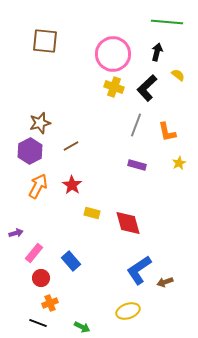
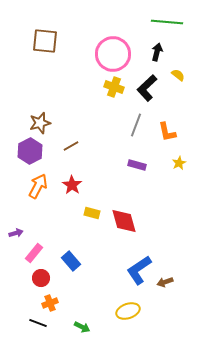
red diamond: moved 4 px left, 2 px up
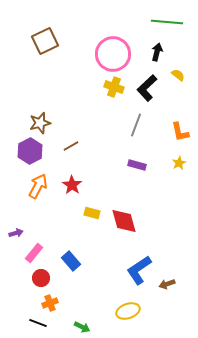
brown square: rotated 32 degrees counterclockwise
orange L-shape: moved 13 px right
brown arrow: moved 2 px right, 2 px down
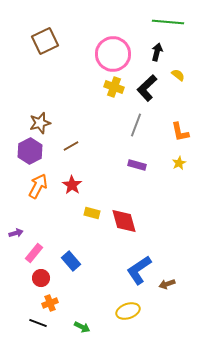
green line: moved 1 px right
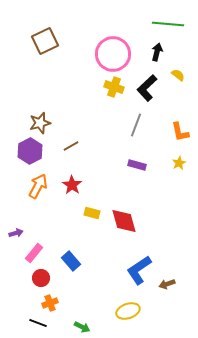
green line: moved 2 px down
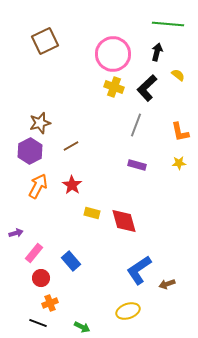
yellow star: rotated 24 degrees clockwise
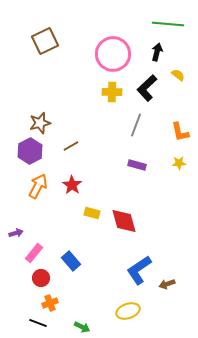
yellow cross: moved 2 px left, 5 px down; rotated 18 degrees counterclockwise
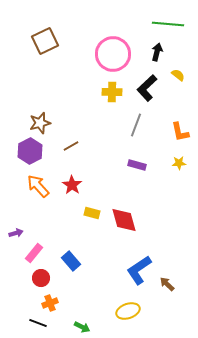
orange arrow: rotated 70 degrees counterclockwise
red diamond: moved 1 px up
brown arrow: rotated 63 degrees clockwise
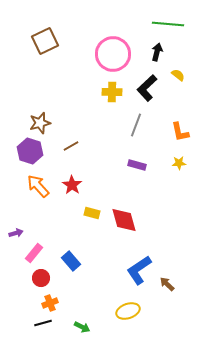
purple hexagon: rotated 15 degrees counterclockwise
black line: moved 5 px right; rotated 36 degrees counterclockwise
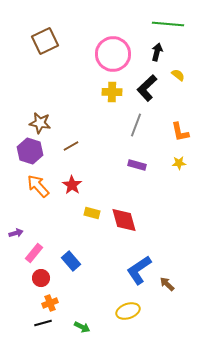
brown star: rotated 25 degrees clockwise
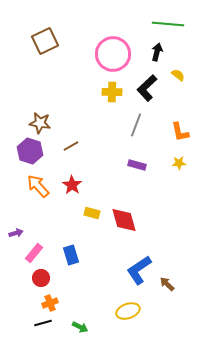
blue rectangle: moved 6 px up; rotated 24 degrees clockwise
green arrow: moved 2 px left
